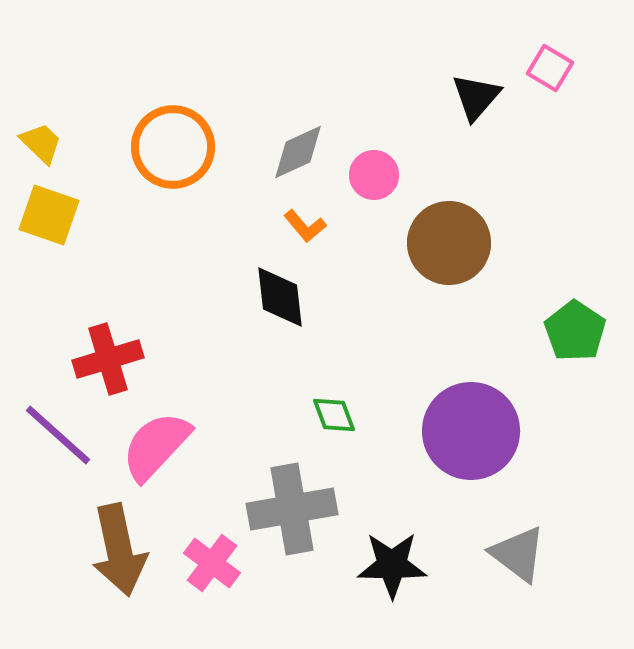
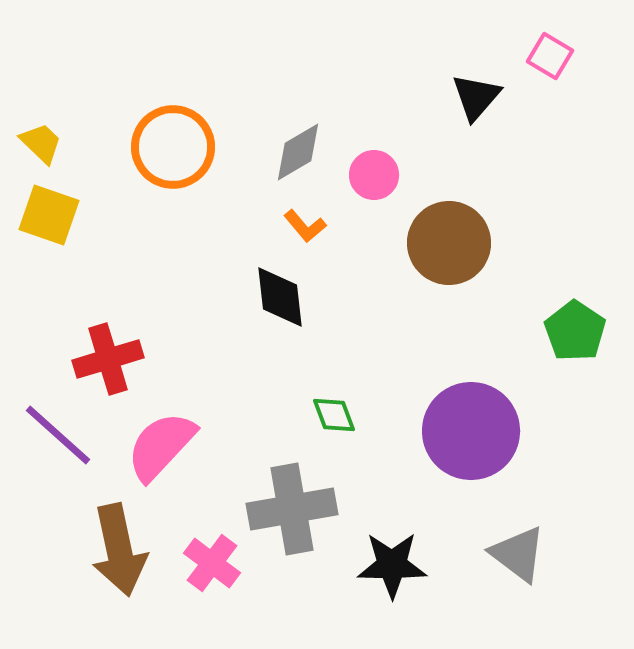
pink square: moved 12 px up
gray diamond: rotated 6 degrees counterclockwise
pink semicircle: moved 5 px right
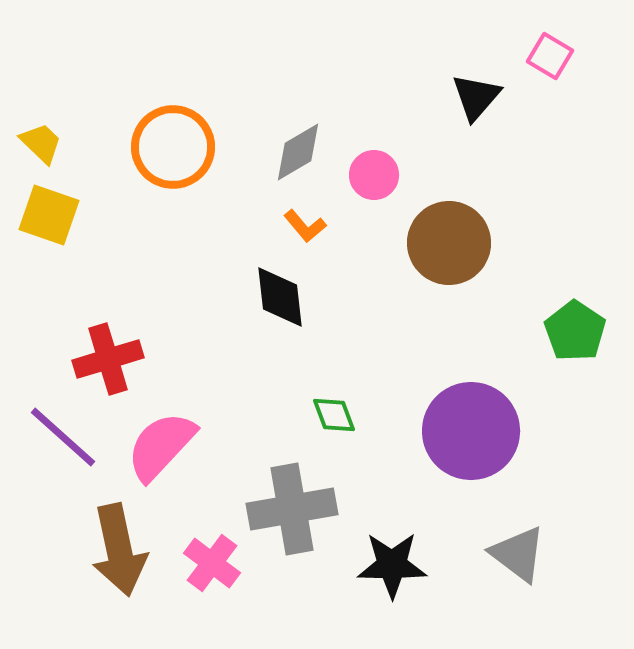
purple line: moved 5 px right, 2 px down
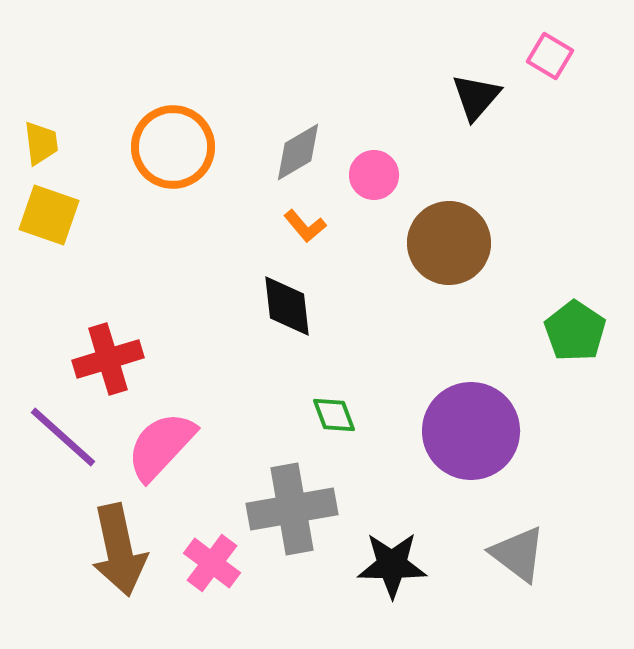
yellow trapezoid: rotated 39 degrees clockwise
black diamond: moved 7 px right, 9 px down
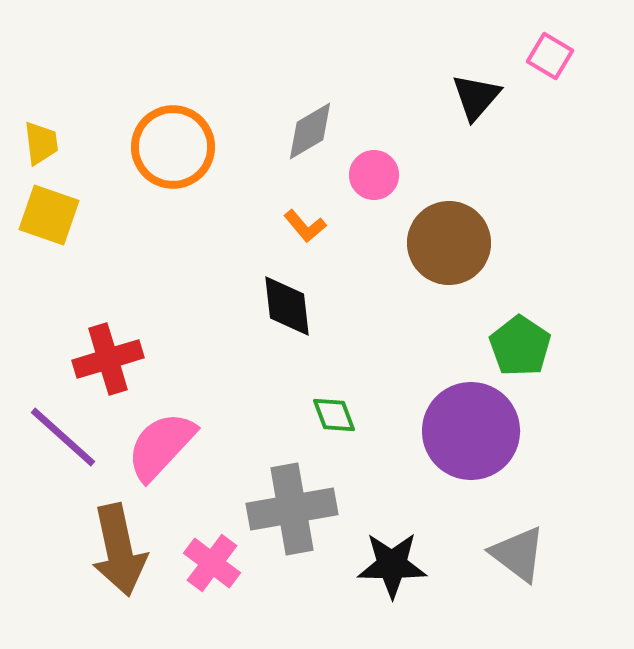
gray diamond: moved 12 px right, 21 px up
green pentagon: moved 55 px left, 15 px down
